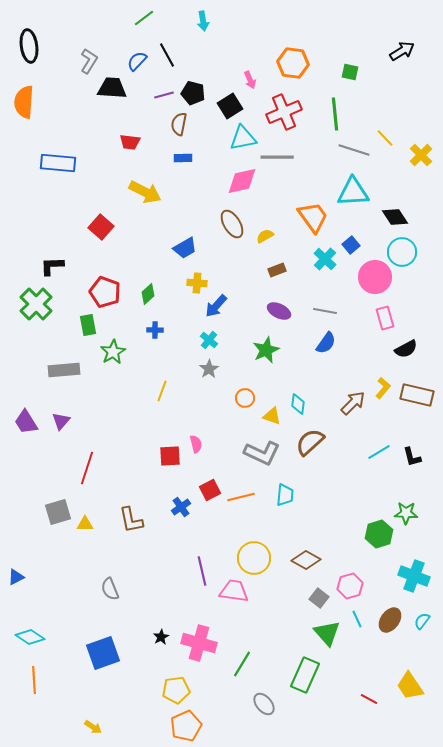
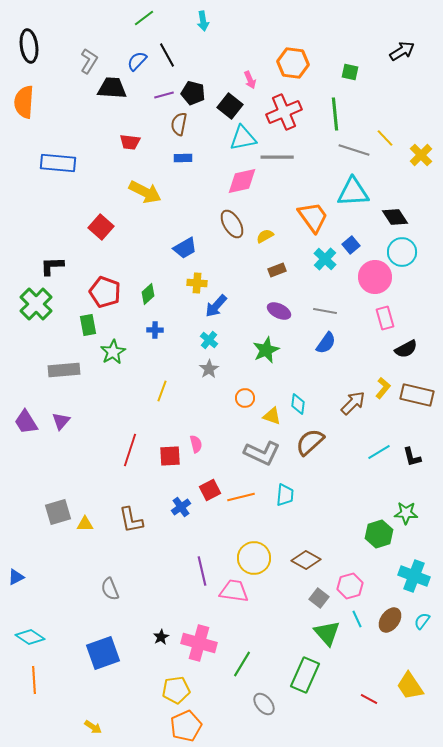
black square at (230, 106): rotated 20 degrees counterclockwise
red line at (87, 468): moved 43 px right, 18 px up
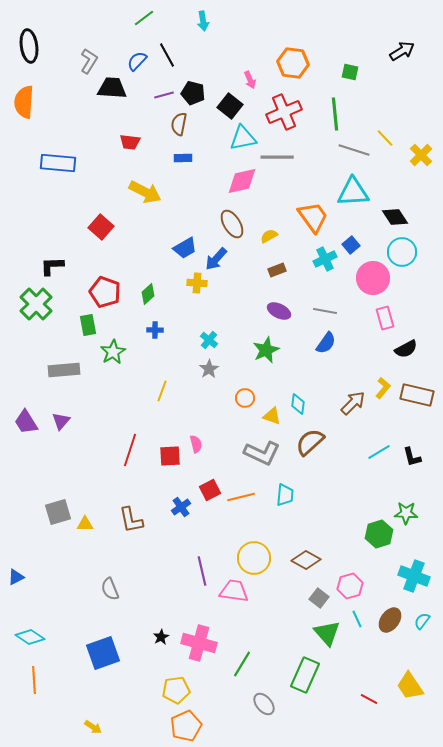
yellow semicircle at (265, 236): moved 4 px right
cyan cross at (325, 259): rotated 20 degrees clockwise
pink circle at (375, 277): moved 2 px left, 1 px down
blue arrow at (216, 306): moved 47 px up
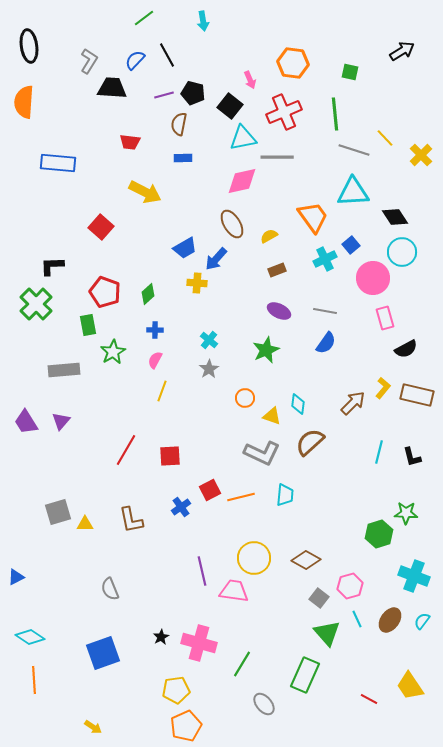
blue semicircle at (137, 61): moved 2 px left, 1 px up
pink semicircle at (196, 444): moved 41 px left, 84 px up; rotated 138 degrees counterclockwise
red line at (130, 450): moved 4 px left; rotated 12 degrees clockwise
cyan line at (379, 452): rotated 45 degrees counterclockwise
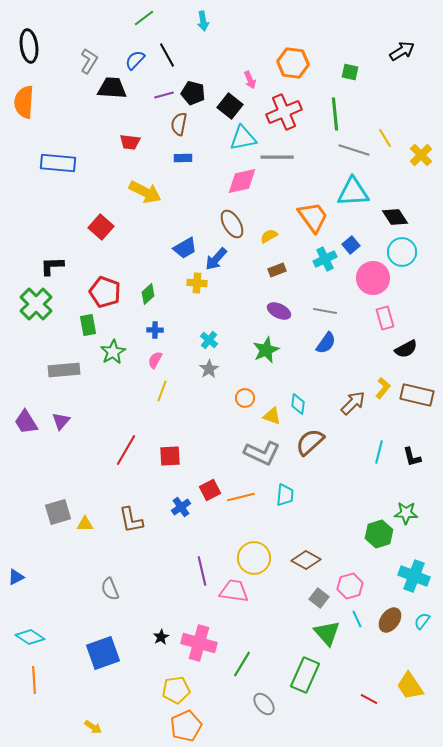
yellow line at (385, 138): rotated 12 degrees clockwise
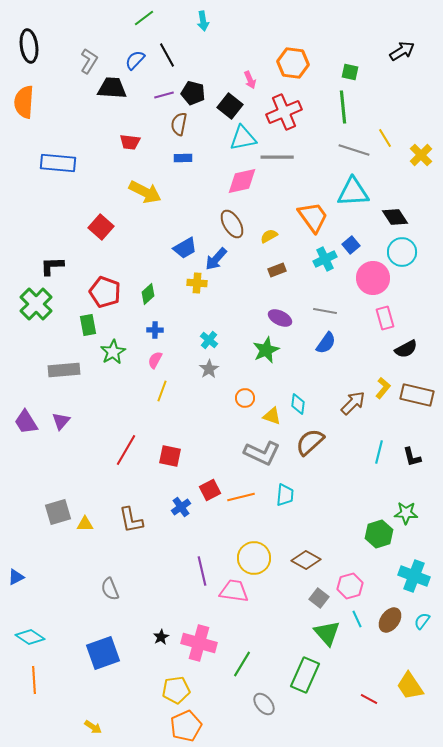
green line at (335, 114): moved 8 px right, 7 px up
purple ellipse at (279, 311): moved 1 px right, 7 px down
red square at (170, 456): rotated 15 degrees clockwise
